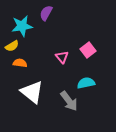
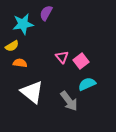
cyan star: moved 1 px right, 2 px up
pink square: moved 7 px left, 11 px down
cyan semicircle: moved 1 px right, 1 px down; rotated 12 degrees counterclockwise
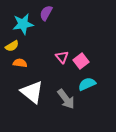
gray arrow: moved 3 px left, 2 px up
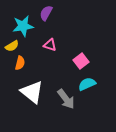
cyan star: moved 2 px down
pink triangle: moved 12 px left, 12 px up; rotated 32 degrees counterclockwise
orange semicircle: rotated 96 degrees clockwise
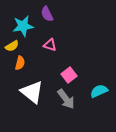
purple semicircle: moved 1 px right, 1 px down; rotated 56 degrees counterclockwise
pink square: moved 12 px left, 14 px down
cyan semicircle: moved 12 px right, 7 px down
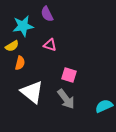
pink square: rotated 35 degrees counterclockwise
cyan semicircle: moved 5 px right, 15 px down
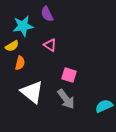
pink triangle: rotated 16 degrees clockwise
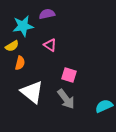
purple semicircle: rotated 105 degrees clockwise
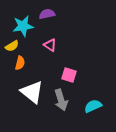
gray arrow: moved 5 px left, 1 px down; rotated 20 degrees clockwise
cyan semicircle: moved 11 px left
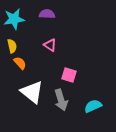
purple semicircle: rotated 14 degrees clockwise
cyan star: moved 9 px left, 7 px up
yellow semicircle: rotated 72 degrees counterclockwise
orange semicircle: rotated 56 degrees counterclockwise
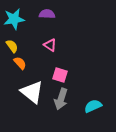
yellow semicircle: rotated 24 degrees counterclockwise
pink square: moved 9 px left
gray arrow: moved 1 px up; rotated 35 degrees clockwise
